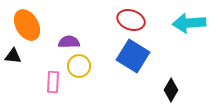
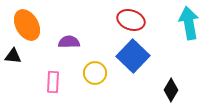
cyan arrow: rotated 84 degrees clockwise
blue square: rotated 12 degrees clockwise
yellow circle: moved 16 px right, 7 px down
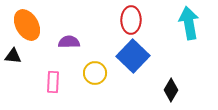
red ellipse: rotated 72 degrees clockwise
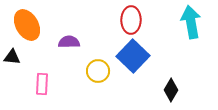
cyan arrow: moved 2 px right, 1 px up
black triangle: moved 1 px left, 1 px down
yellow circle: moved 3 px right, 2 px up
pink rectangle: moved 11 px left, 2 px down
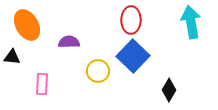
black diamond: moved 2 px left
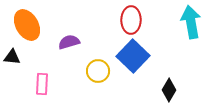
purple semicircle: rotated 15 degrees counterclockwise
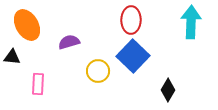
cyan arrow: rotated 12 degrees clockwise
pink rectangle: moved 4 px left
black diamond: moved 1 px left
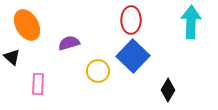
purple semicircle: moved 1 px down
black triangle: rotated 36 degrees clockwise
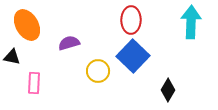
black triangle: rotated 30 degrees counterclockwise
pink rectangle: moved 4 px left, 1 px up
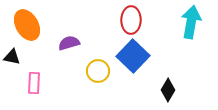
cyan arrow: rotated 8 degrees clockwise
